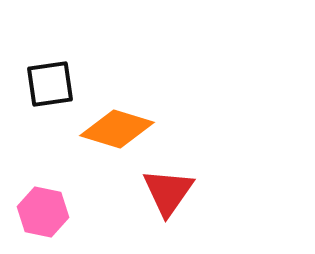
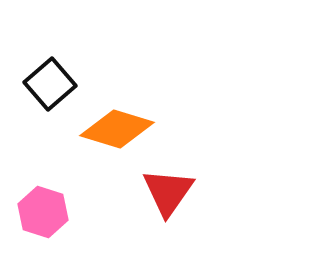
black square: rotated 33 degrees counterclockwise
pink hexagon: rotated 6 degrees clockwise
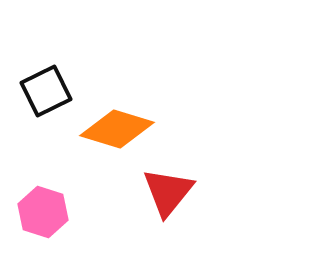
black square: moved 4 px left, 7 px down; rotated 15 degrees clockwise
red triangle: rotated 4 degrees clockwise
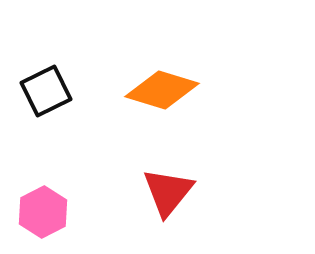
orange diamond: moved 45 px right, 39 px up
pink hexagon: rotated 15 degrees clockwise
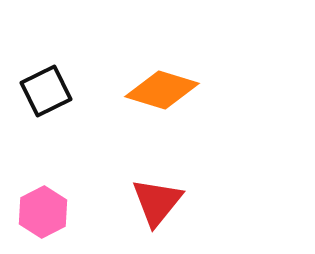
red triangle: moved 11 px left, 10 px down
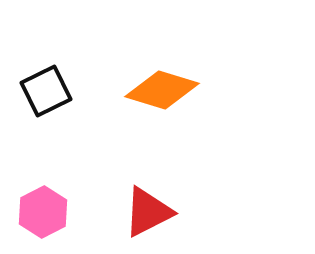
red triangle: moved 9 px left, 10 px down; rotated 24 degrees clockwise
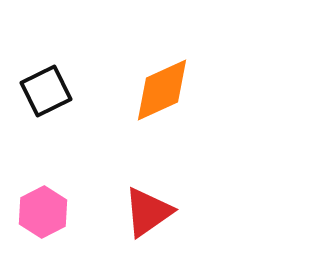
orange diamond: rotated 42 degrees counterclockwise
red triangle: rotated 8 degrees counterclockwise
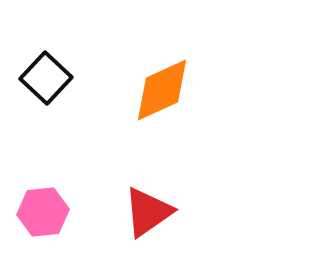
black square: moved 13 px up; rotated 21 degrees counterclockwise
pink hexagon: rotated 21 degrees clockwise
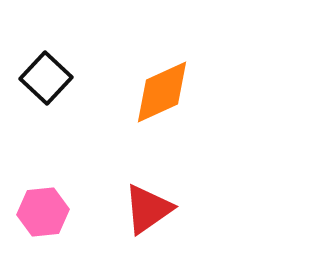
orange diamond: moved 2 px down
red triangle: moved 3 px up
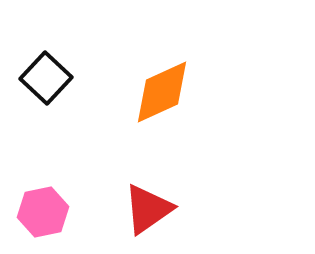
pink hexagon: rotated 6 degrees counterclockwise
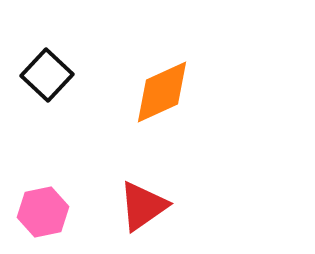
black square: moved 1 px right, 3 px up
red triangle: moved 5 px left, 3 px up
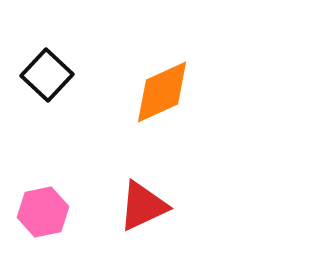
red triangle: rotated 10 degrees clockwise
